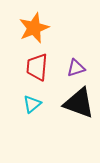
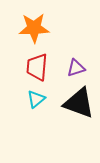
orange star: rotated 20 degrees clockwise
cyan triangle: moved 4 px right, 5 px up
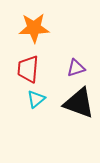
red trapezoid: moved 9 px left, 2 px down
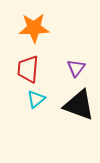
purple triangle: rotated 36 degrees counterclockwise
black triangle: moved 2 px down
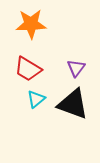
orange star: moved 3 px left, 4 px up
red trapezoid: rotated 64 degrees counterclockwise
black triangle: moved 6 px left, 1 px up
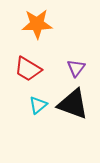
orange star: moved 6 px right
cyan triangle: moved 2 px right, 6 px down
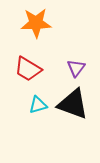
orange star: moved 1 px left, 1 px up
cyan triangle: rotated 24 degrees clockwise
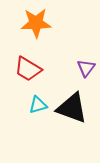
purple triangle: moved 10 px right
black triangle: moved 1 px left, 4 px down
